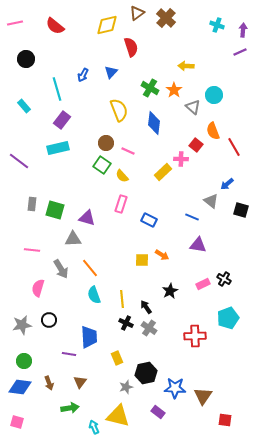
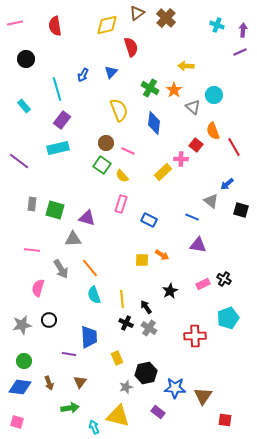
red semicircle at (55, 26): rotated 42 degrees clockwise
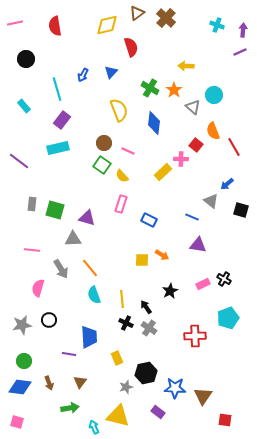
brown circle at (106, 143): moved 2 px left
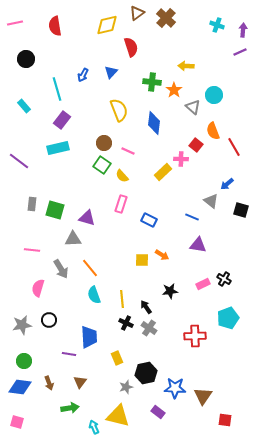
green cross at (150, 88): moved 2 px right, 6 px up; rotated 24 degrees counterclockwise
black star at (170, 291): rotated 21 degrees clockwise
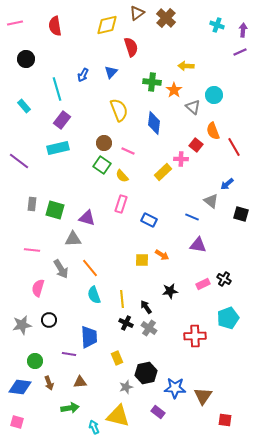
black square at (241, 210): moved 4 px down
green circle at (24, 361): moved 11 px right
brown triangle at (80, 382): rotated 48 degrees clockwise
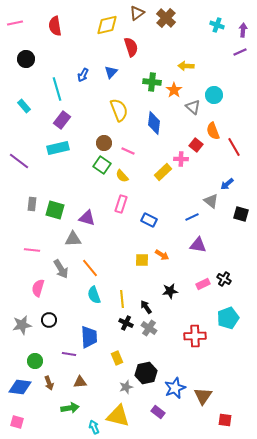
blue line at (192, 217): rotated 48 degrees counterclockwise
blue star at (175, 388): rotated 25 degrees counterclockwise
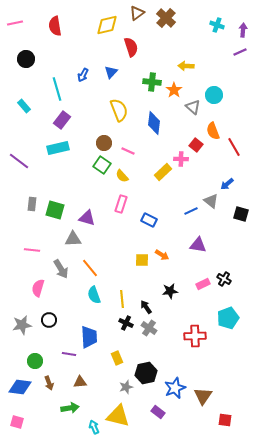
blue line at (192, 217): moved 1 px left, 6 px up
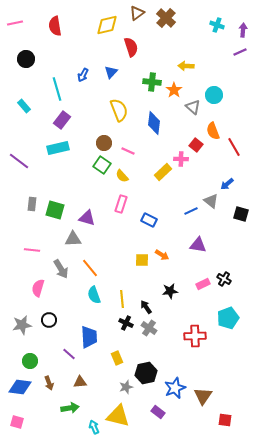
purple line at (69, 354): rotated 32 degrees clockwise
green circle at (35, 361): moved 5 px left
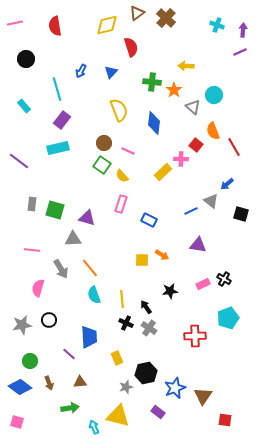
blue arrow at (83, 75): moved 2 px left, 4 px up
blue diamond at (20, 387): rotated 30 degrees clockwise
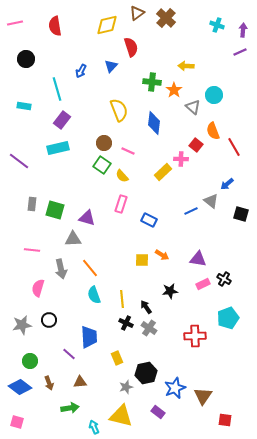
blue triangle at (111, 72): moved 6 px up
cyan rectangle at (24, 106): rotated 40 degrees counterclockwise
purple triangle at (198, 245): moved 14 px down
gray arrow at (61, 269): rotated 18 degrees clockwise
yellow triangle at (118, 416): moved 3 px right
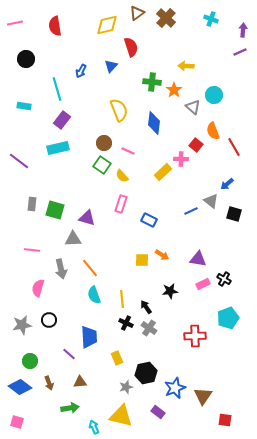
cyan cross at (217, 25): moved 6 px left, 6 px up
black square at (241, 214): moved 7 px left
